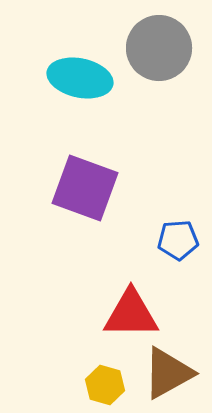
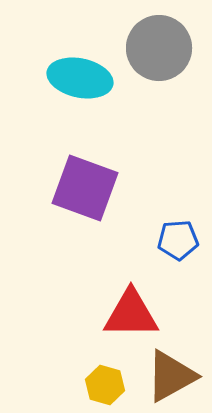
brown triangle: moved 3 px right, 3 px down
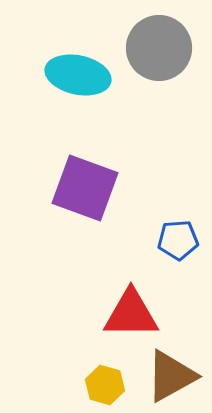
cyan ellipse: moved 2 px left, 3 px up
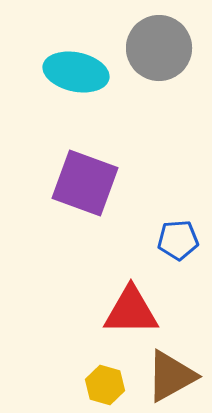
cyan ellipse: moved 2 px left, 3 px up
purple square: moved 5 px up
red triangle: moved 3 px up
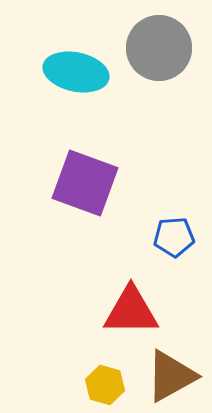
blue pentagon: moved 4 px left, 3 px up
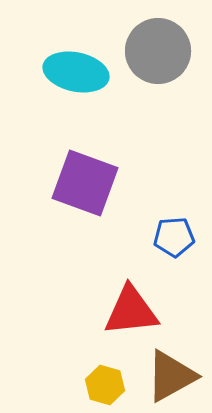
gray circle: moved 1 px left, 3 px down
red triangle: rotated 6 degrees counterclockwise
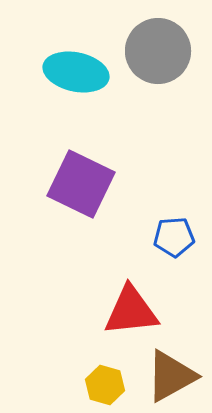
purple square: moved 4 px left, 1 px down; rotated 6 degrees clockwise
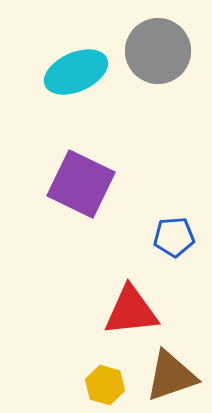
cyan ellipse: rotated 36 degrees counterclockwise
brown triangle: rotated 10 degrees clockwise
